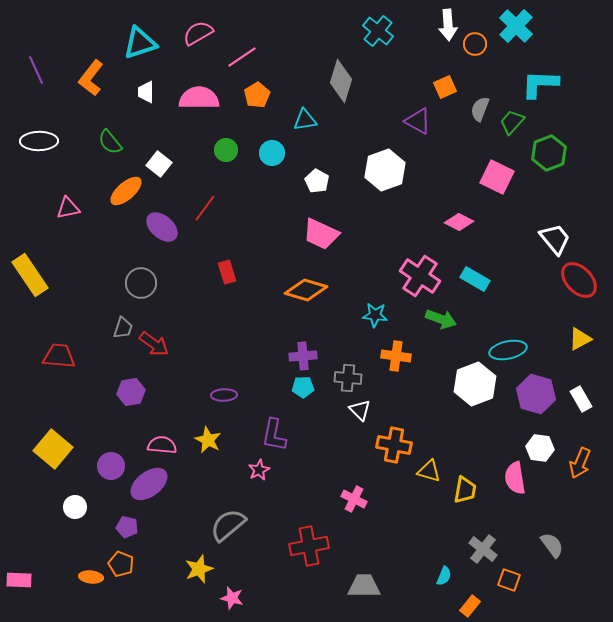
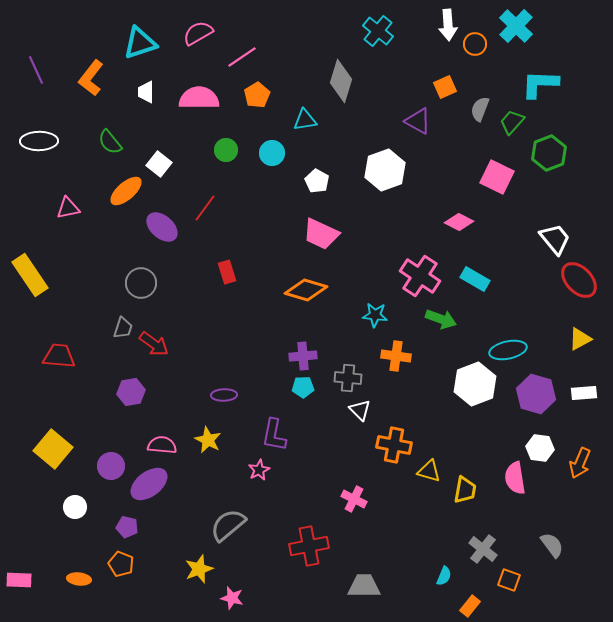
white rectangle at (581, 399): moved 3 px right, 6 px up; rotated 65 degrees counterclockwise
orange ellipse at (91, 577): moved 12 px left, 2 px down
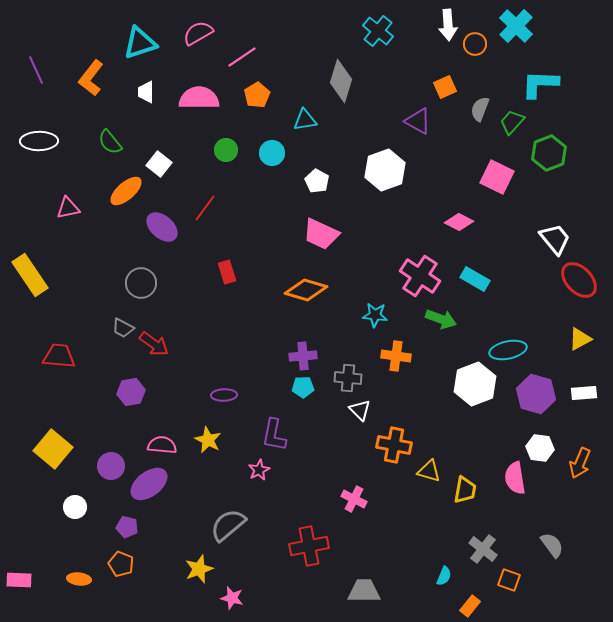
gray trapezoid at (123, 328): rotated 100 degrees clockwise
gray trapezoid at (364, 586): moved 5 px down
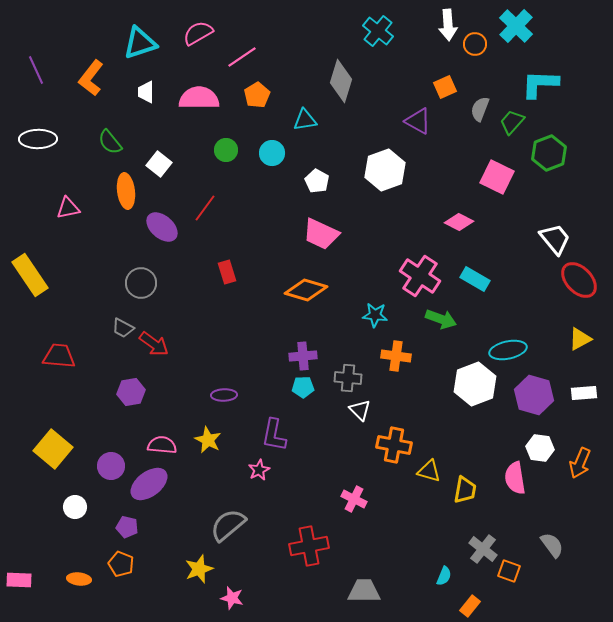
white ellipse at (39, 141): moved 1 px left, 2 px up
orange ellipse at (126, 191): rotated 56 degrees counterclockwise
purple hexagon at (536, 394): moved 2 px left, 1 px down
orange square at (509, 580): moved 9 px up
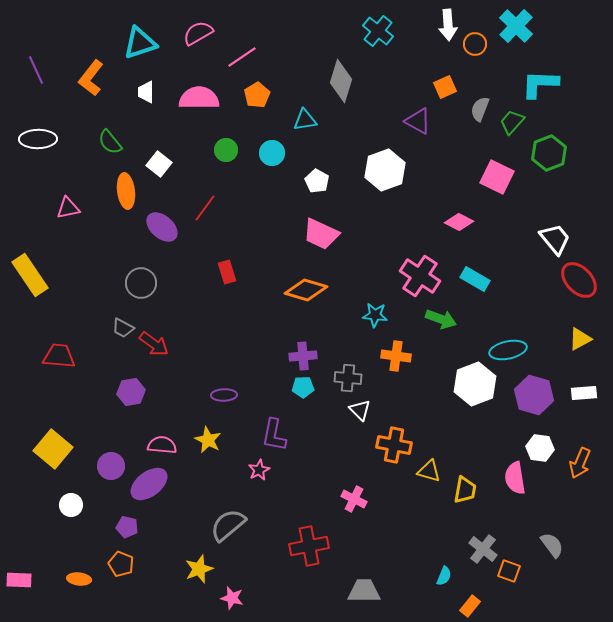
white circle at (75, 507): moved 4 px left, 2 px up
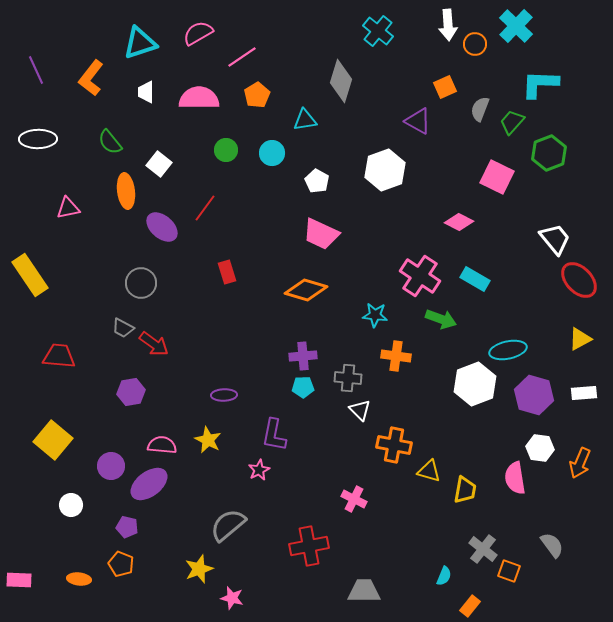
yellow square at (53, 449): moved 9 px up
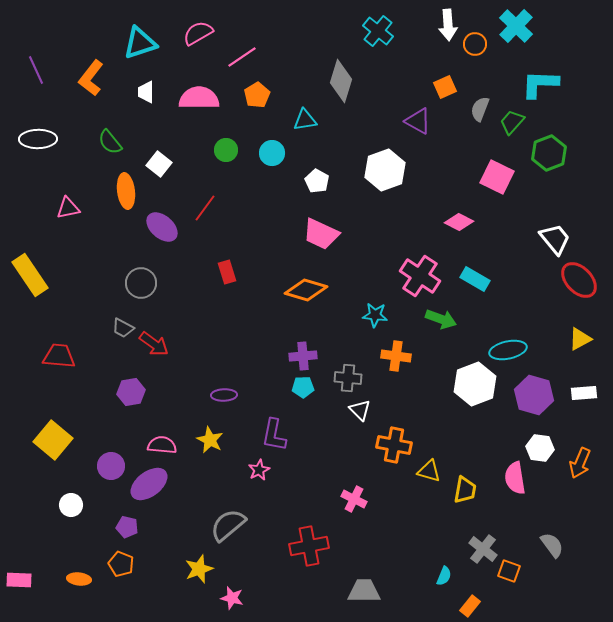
yellow star at (208, 440): moved 2 px right
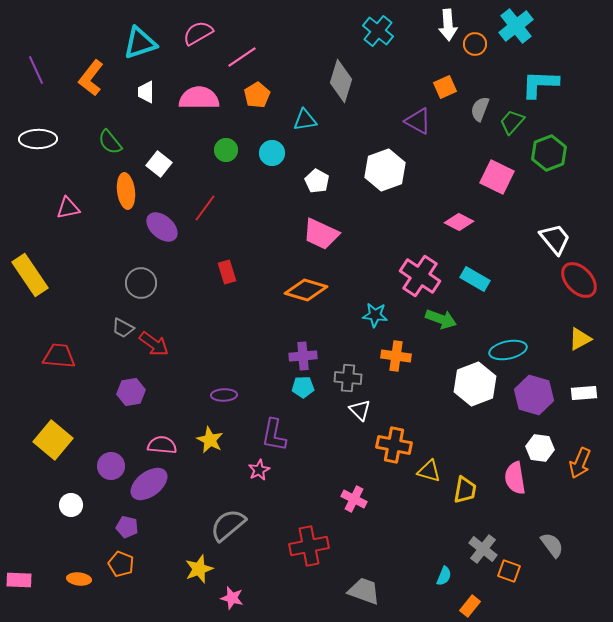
cyan cross at (516, 26): rotated 8 degrees clockwise
gray trapezoid at (364, 591): rotated 20 degrees clockwise
